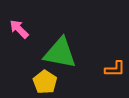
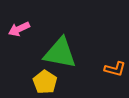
pink arrow: rotated 70 degrees counterclockwise
orange L-shape: rotated 15 degrees clockwise
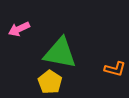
yellow pentagon: moved 5 px right
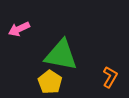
green triangle: moved 1 px right, 2 px down
orange L-shape: moved 5 px left, 8 px down; rotated 75 degrees counterclockwise
